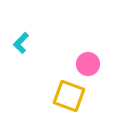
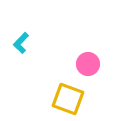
yellow square: moved 1 px left, 3 px down
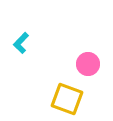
yellow square: moved 1 px left
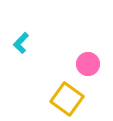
yellow square: rotated 16 degrees clockwise
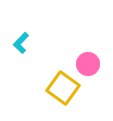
yellow square: moved 4 px left, 11 px up
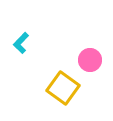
pink circle: moved 2 px right, 4 px up
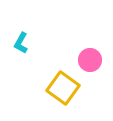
cyan L-shape: rotated 15 degrees counterclockwise
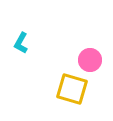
yellow square: moved 9 px right, 1 px down; rotated 20 degrees counterclockwise
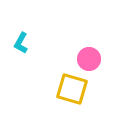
pink circle: moved 1 px left, 1 px up
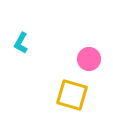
yellow square: moved 6 px down
